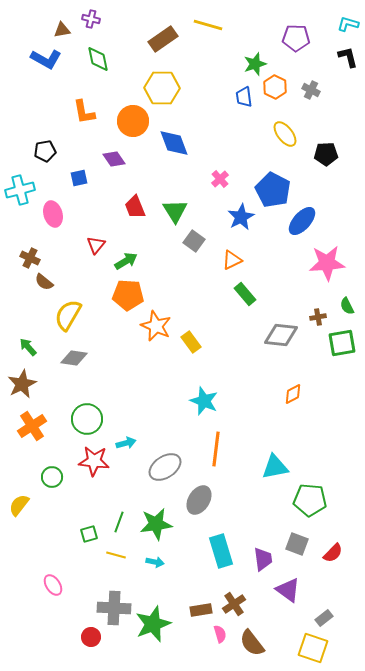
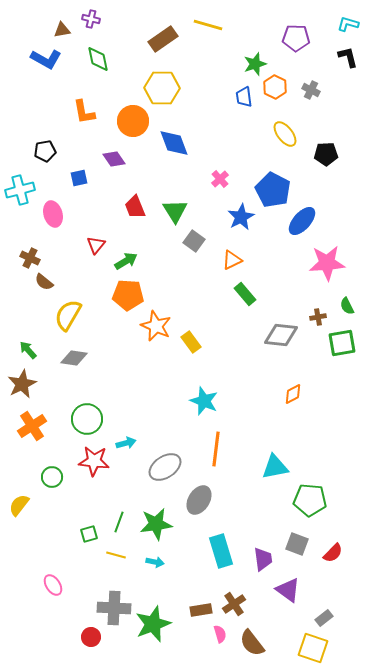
green arrow at (28, 347): moved 3 px down
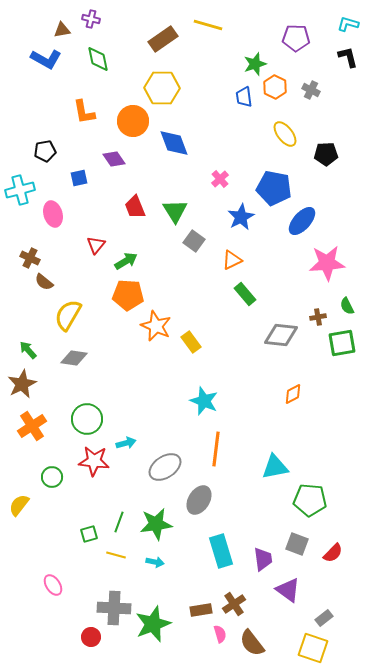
blue pentagon at (273, 190): moved 1 px right, 2 px up; rotated 16 degrees counterclockwise
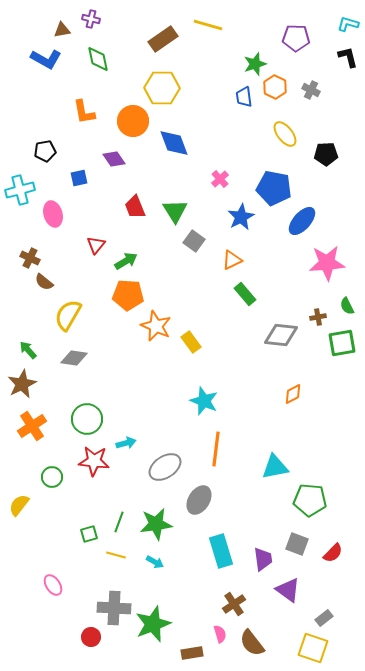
cyan arrow at (155, 562): rotated 18 degrees clockwise
brown rectangle at (201, 610): moved 9 px left, 43 px down
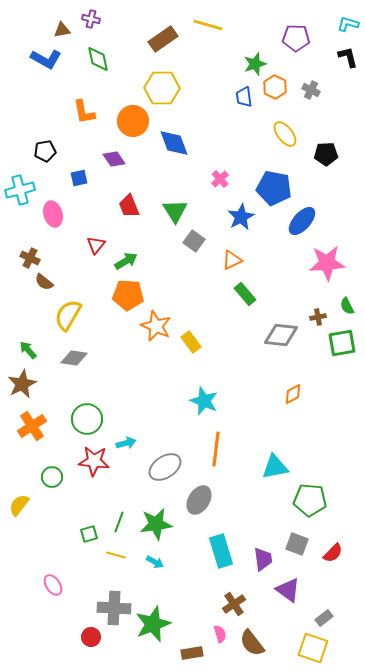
red trapezoid at (135, 207): moved 6 px left, 1 px up
